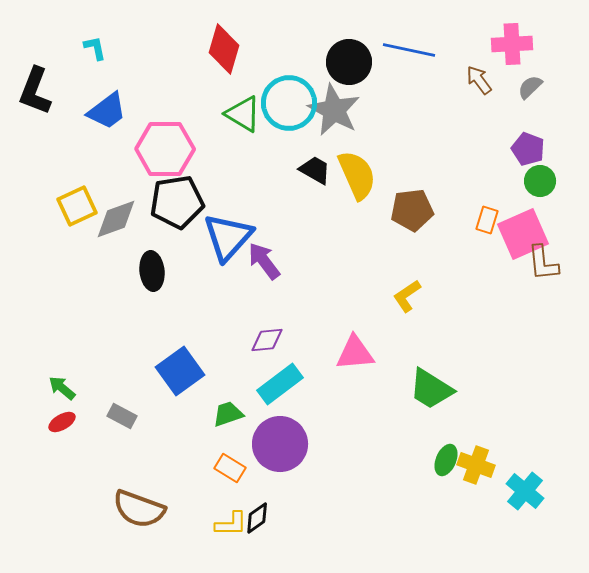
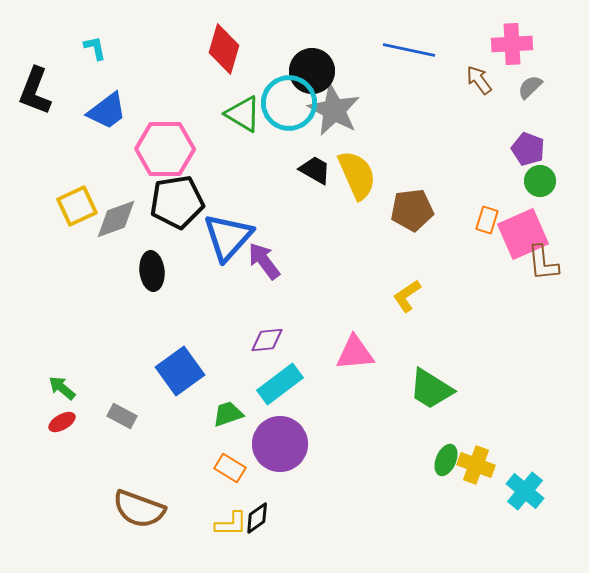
black circle at (349, 62): moved 37 px left, 9 px down
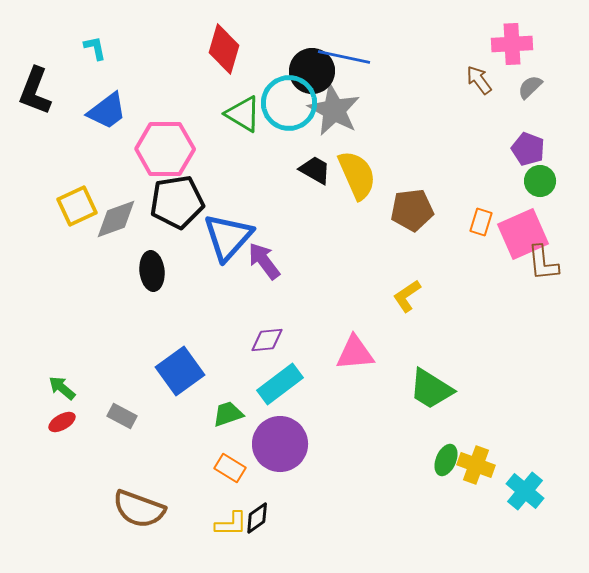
blue line at (409, 50): moved 65 px left, 7 px down
orange rectangle at (487, 220): moved 6 px left, 2 px down
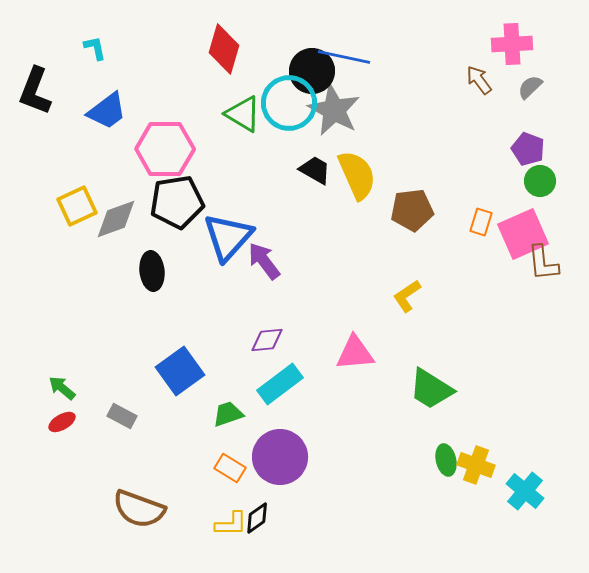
purple circle at (280, 444): moved 13 px down
green ellipse at (446, 460): rotated 36 degrees counterclockwise
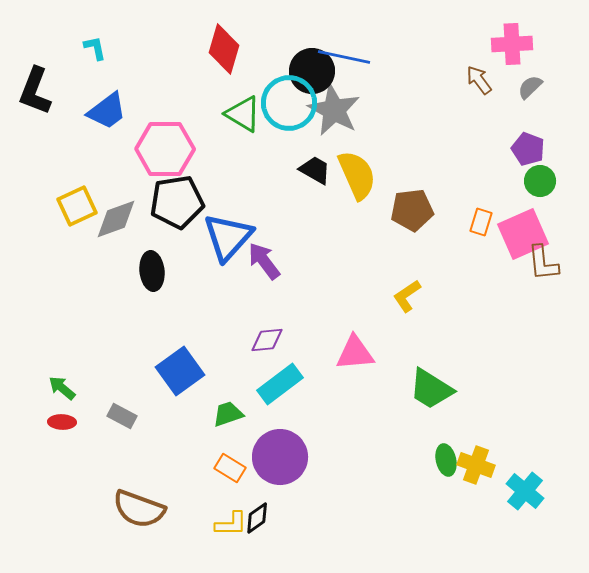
red ellipse at (62, 422): rotated 32 degrees clockwise
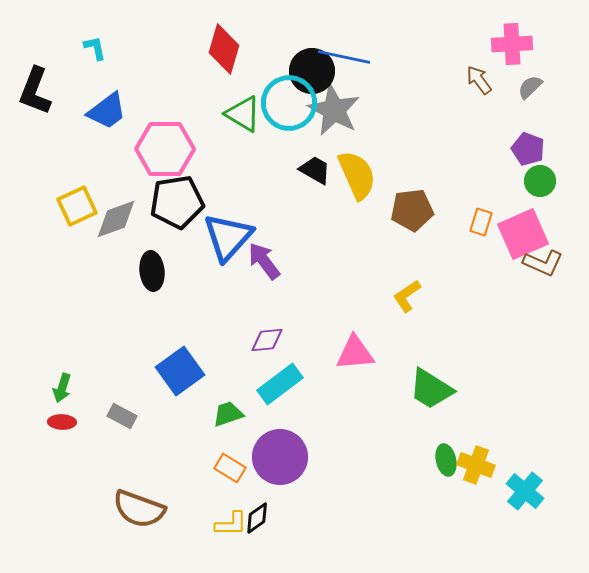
brown L-shape at (543, 263): rotated 60 degrees counterclockwise
green arrow at (62, 388): rotated 112 degrees counterclockwise
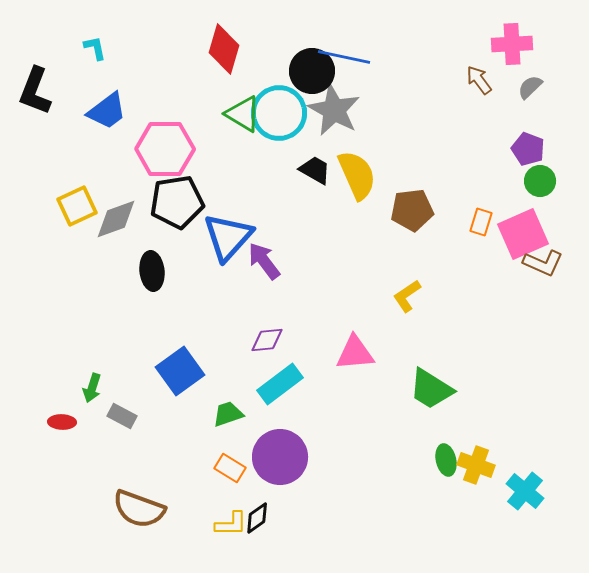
cyan circle at (289, 103): moved 10 px left, 10 px down
green arrow at (62, 388): moved 30 px right
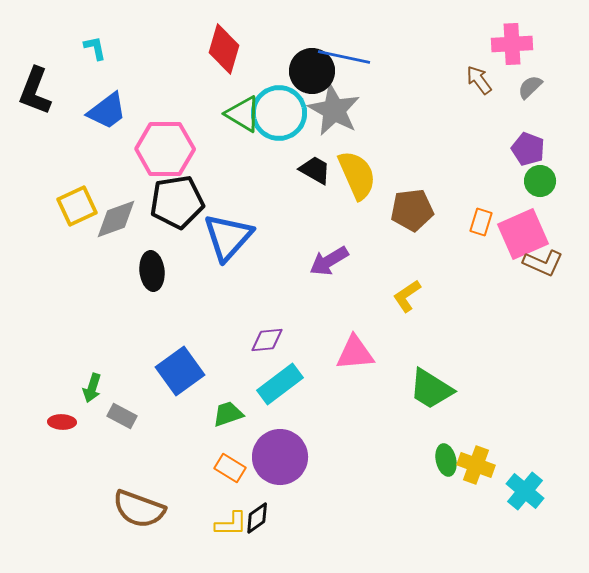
purple arrow at (264, 261): moved 65 px right; rotated 84 degrees counterclockwise
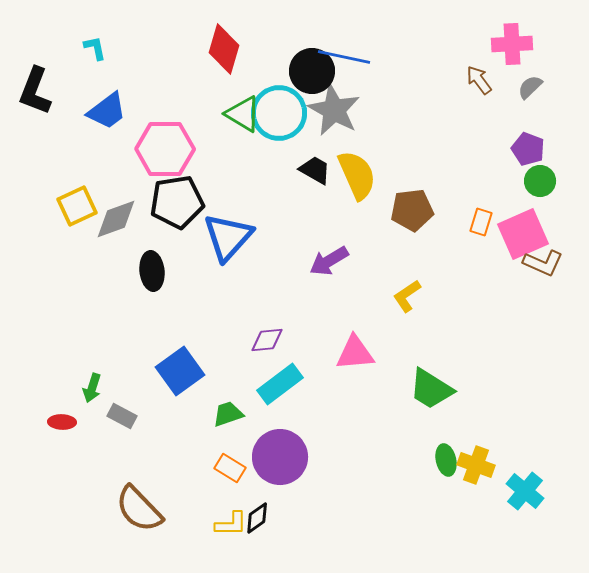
brown semicircle at (139, 509): rotated 26 degrees clockwise
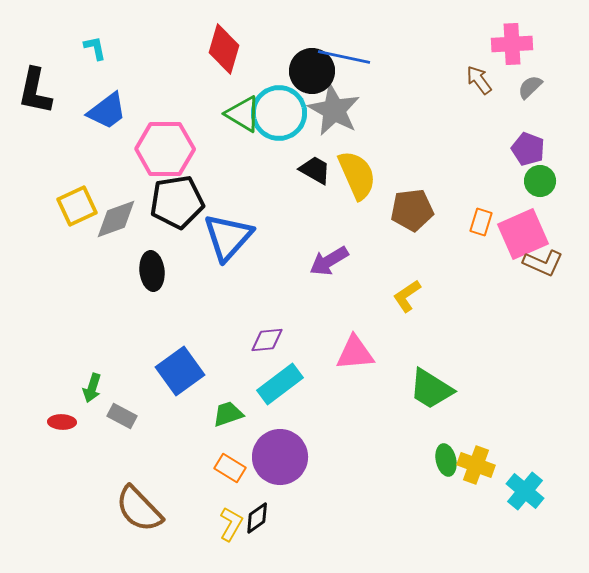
black L-shape at (35, 91): rotated 9 degrees counterclockwise
yellow L-shape at (231, 524): rotated 60 degrees counterclockwise
